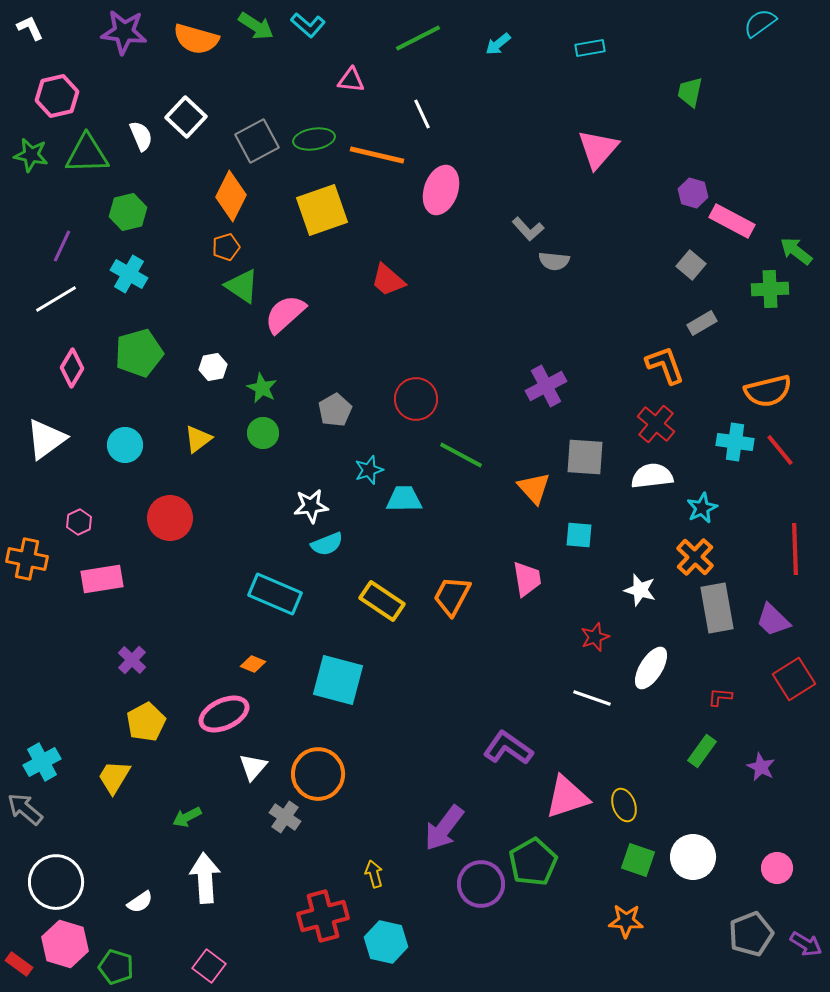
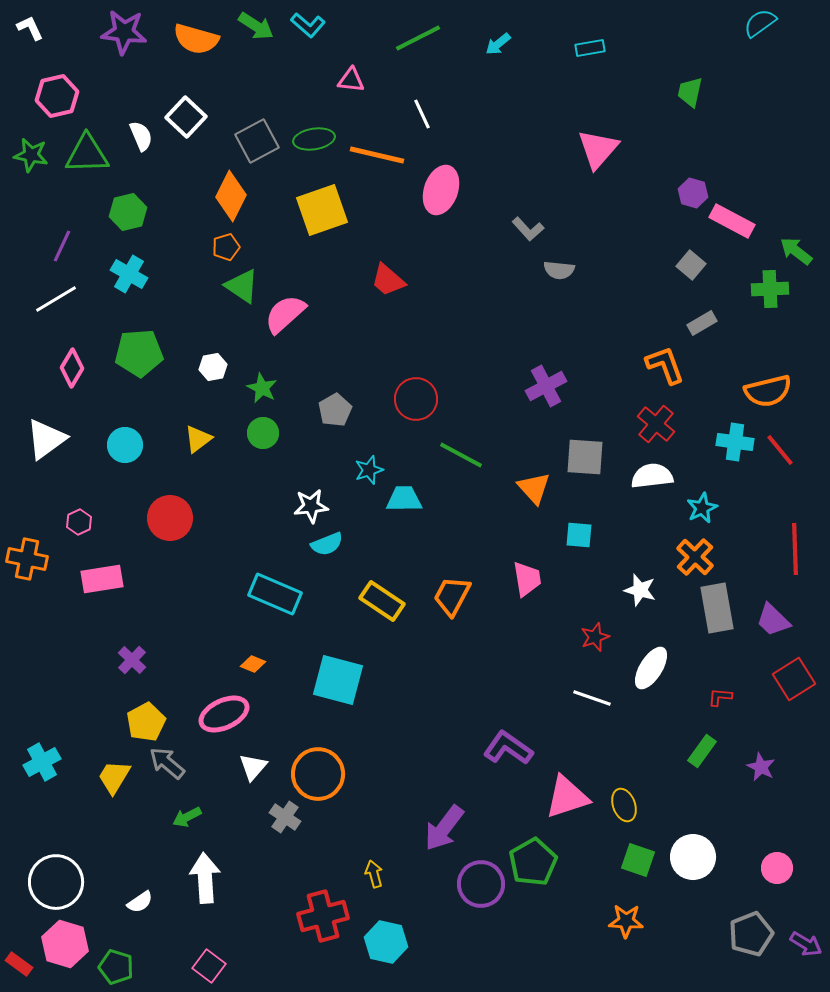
gray semicircle at (554, 261): moved 5 px right, 9 px down
green pentagon at (139, 353): rotated 12 degrees clockwise
gray arrow at (25, 809): moved 142 px right, 46 px up
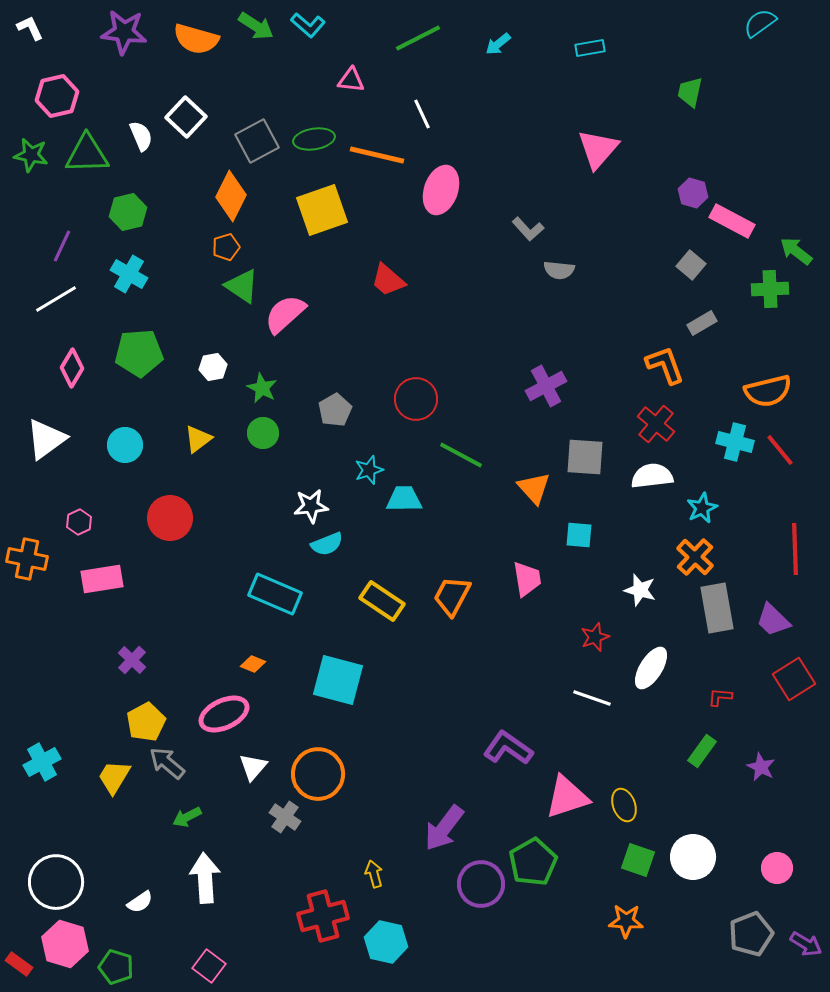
cyan cross at (735, 442): rotated 6 degrees clockwise
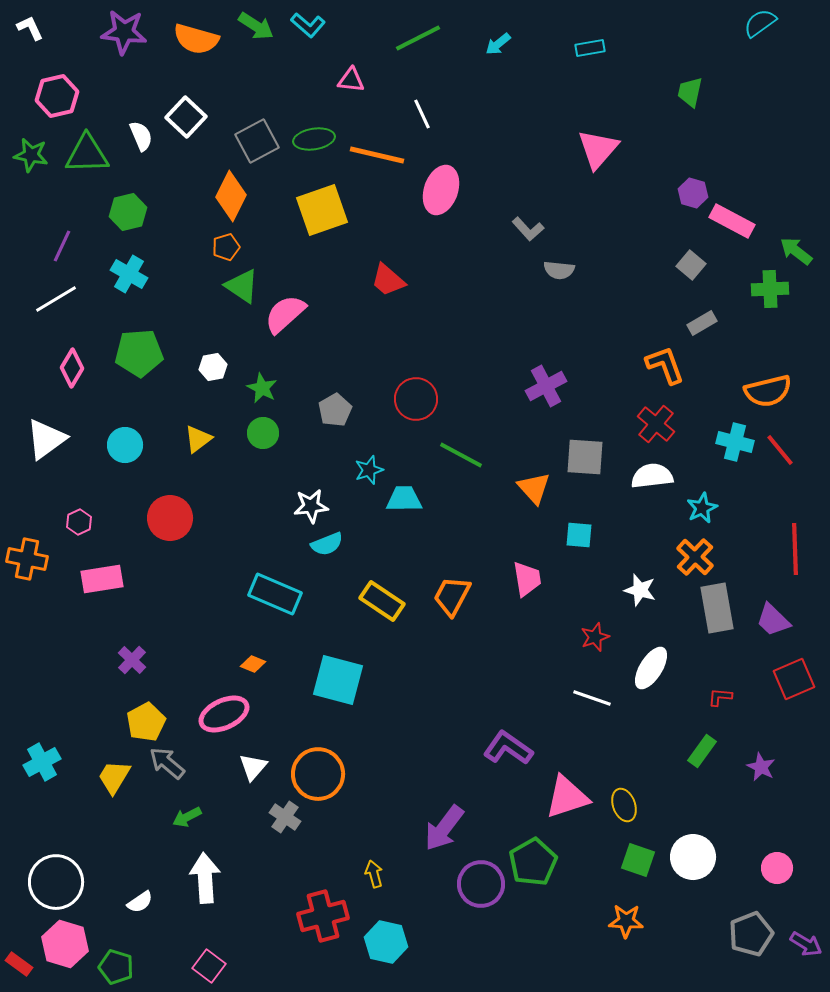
red square at (794, 679): rotated 9 degrees clockwise
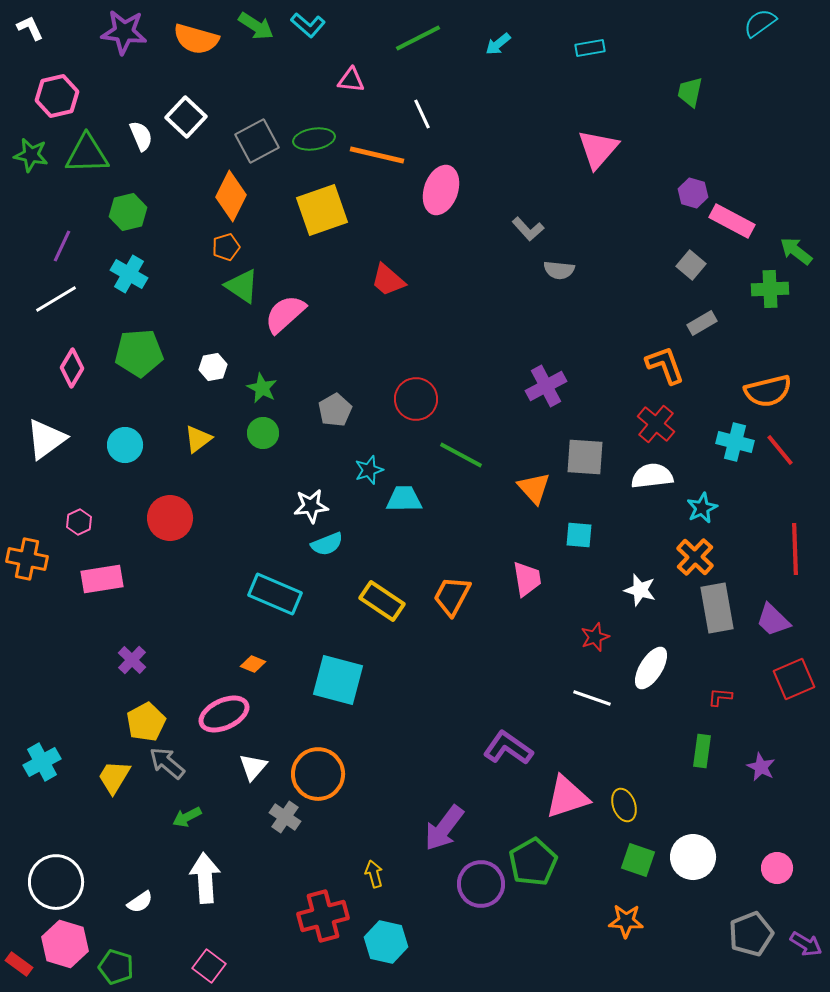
green rectangle at (702, 751): rotated 28 degrees counterclockwise
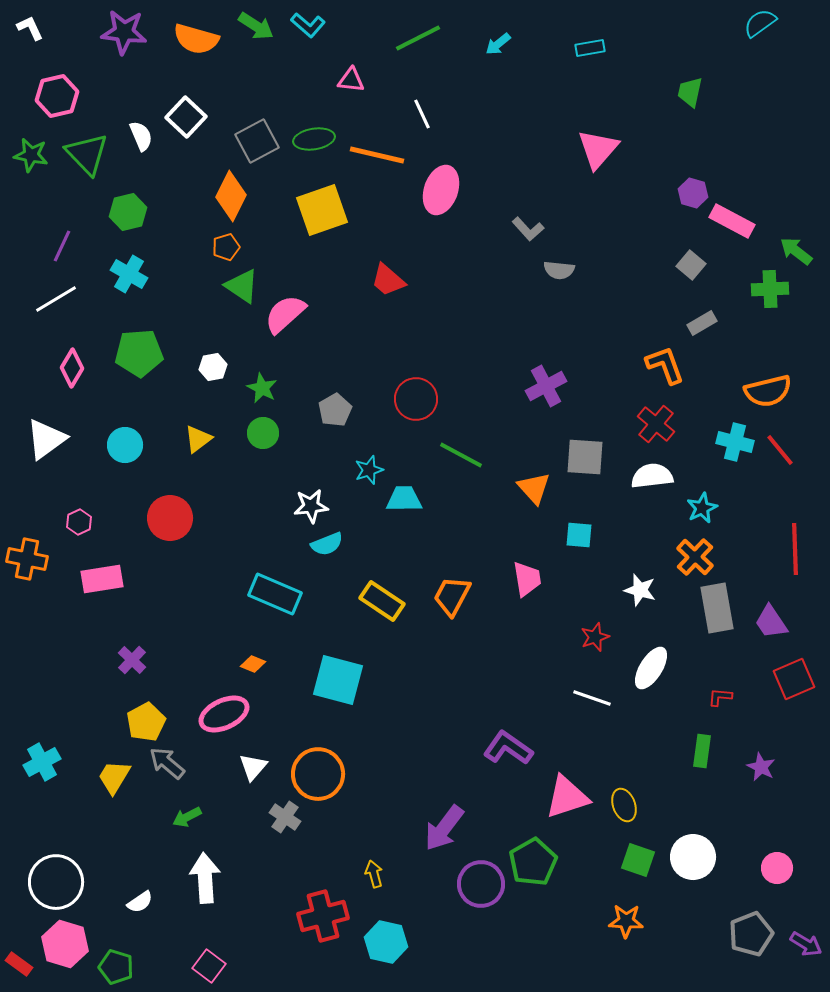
green triangle at (87, 154): rotated 48 degrees clockwise
purple trapezoid at (773, 620): moved 2 px left, 2 px down; rotated 12 degrees clockwise
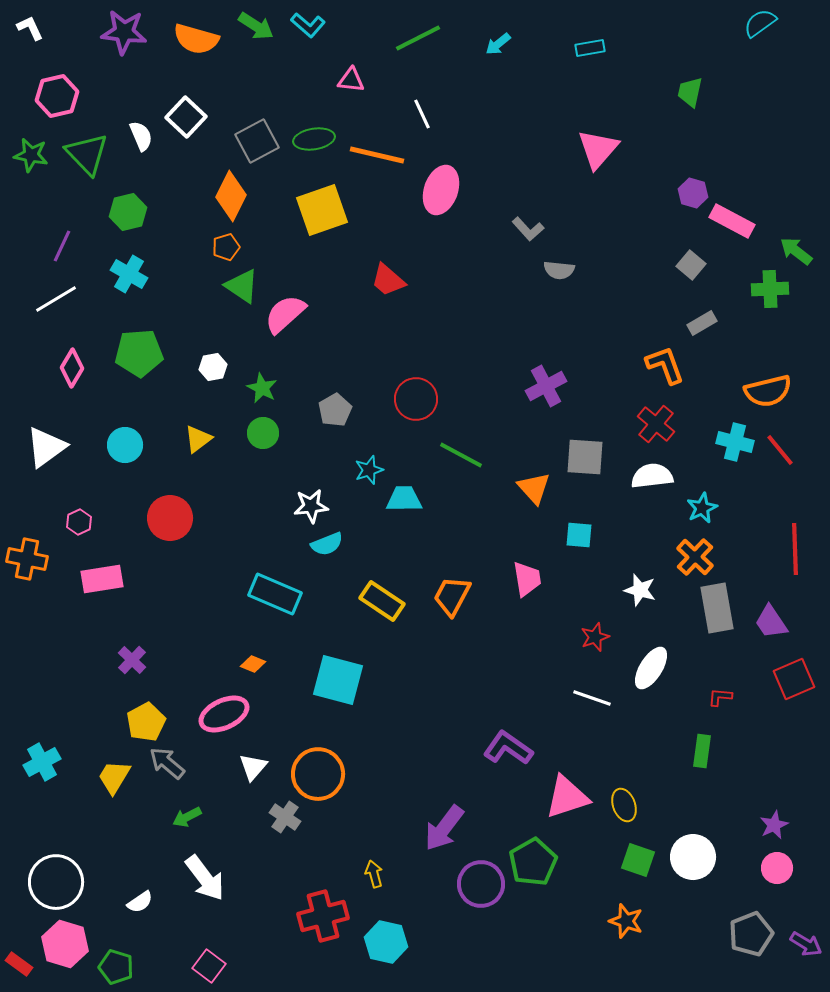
white triangle at (46, 439): moved 8 px down
purple star at (761, 767): moved 13 px right, 58 px down; rotated 20 degrees clockwise
white arrow at (205, 878): rotated 147 degrees clockwise
orange star at (626, 921): rotated 16 degrees clockwise
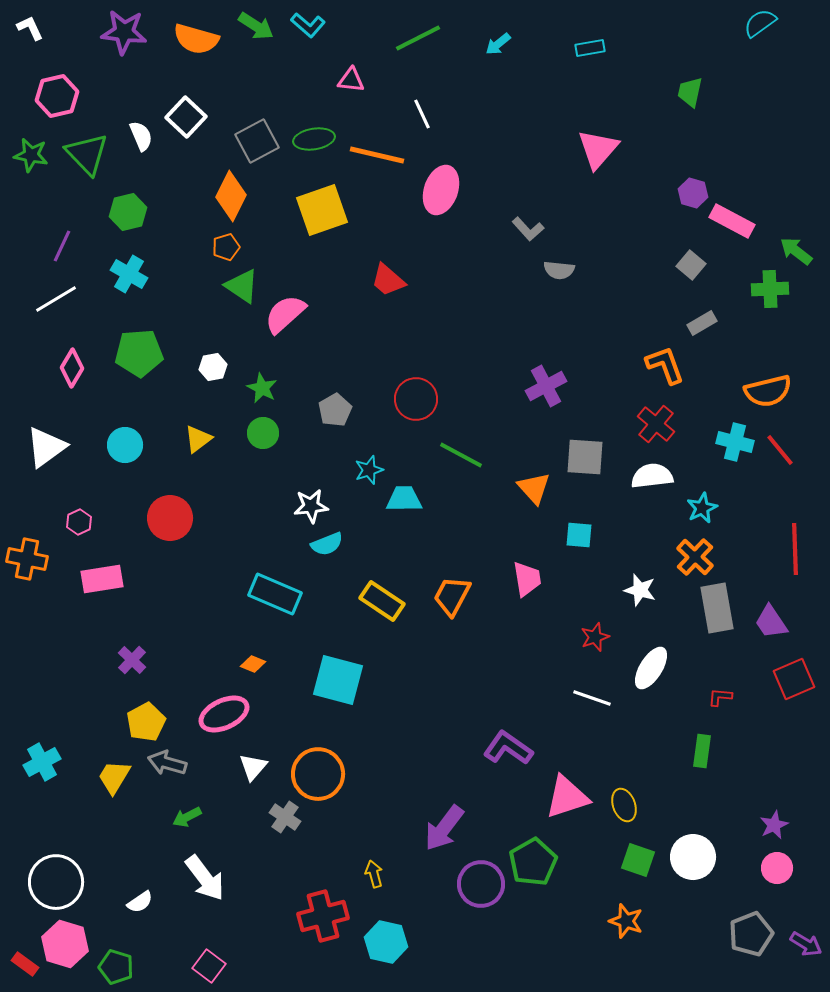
gray arrow at (167, 763): rotated 24 degrees counterclockwise
red rectangle at (19, 964): moved 6 px right
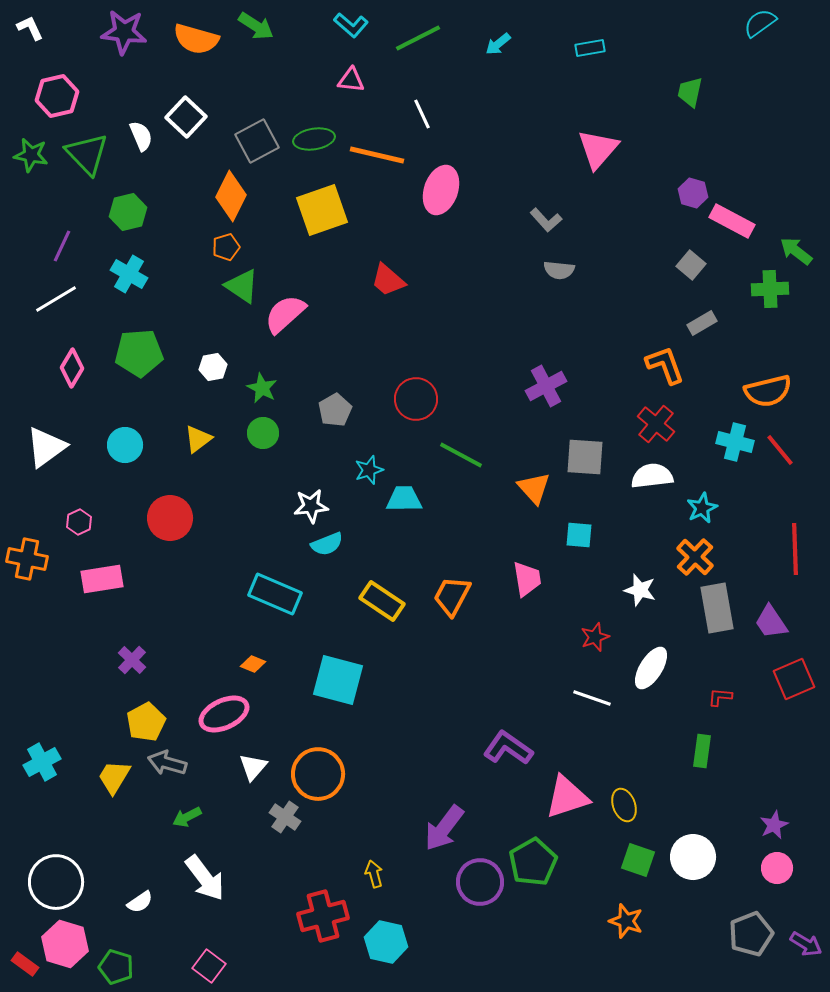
cyan L-shape at (308, 25): moved 43 px right
gray L-shape at (528, 229): moved 18 px right, 9 px up
purple circle at (481, 884): moved 1 px left, 2 px up
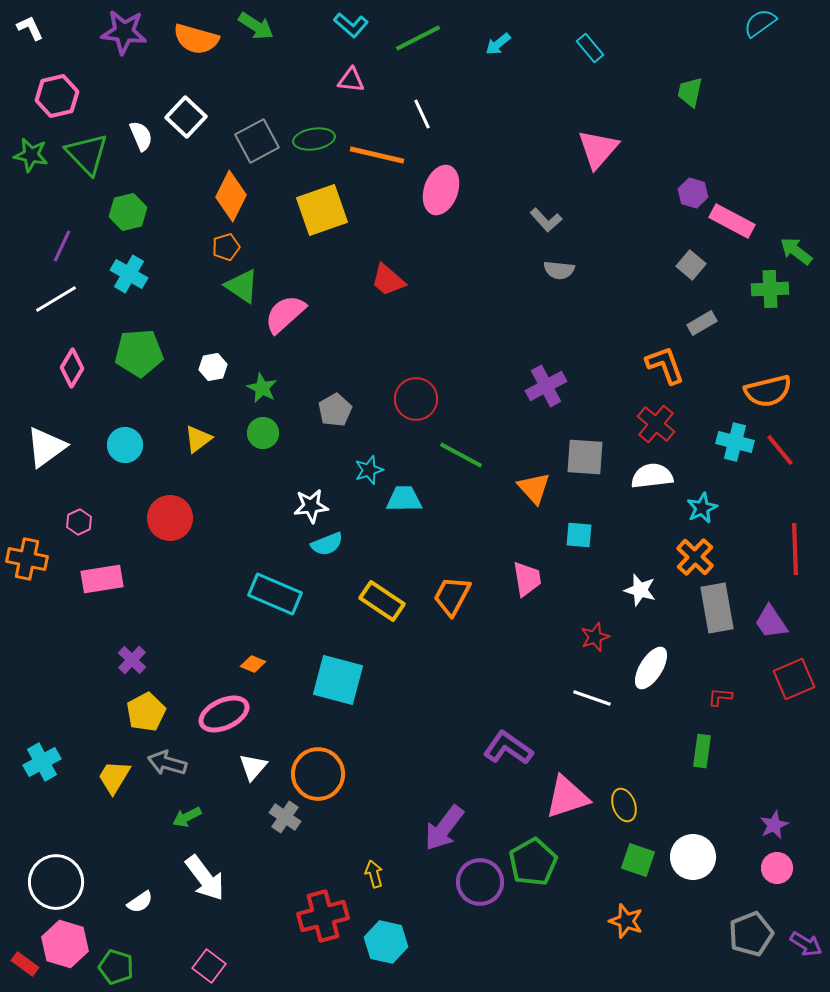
cyan rectangle at (590, 48): rotated 60 degrees clockwise
yellow pentagon at (146, 722): moved 10 px up
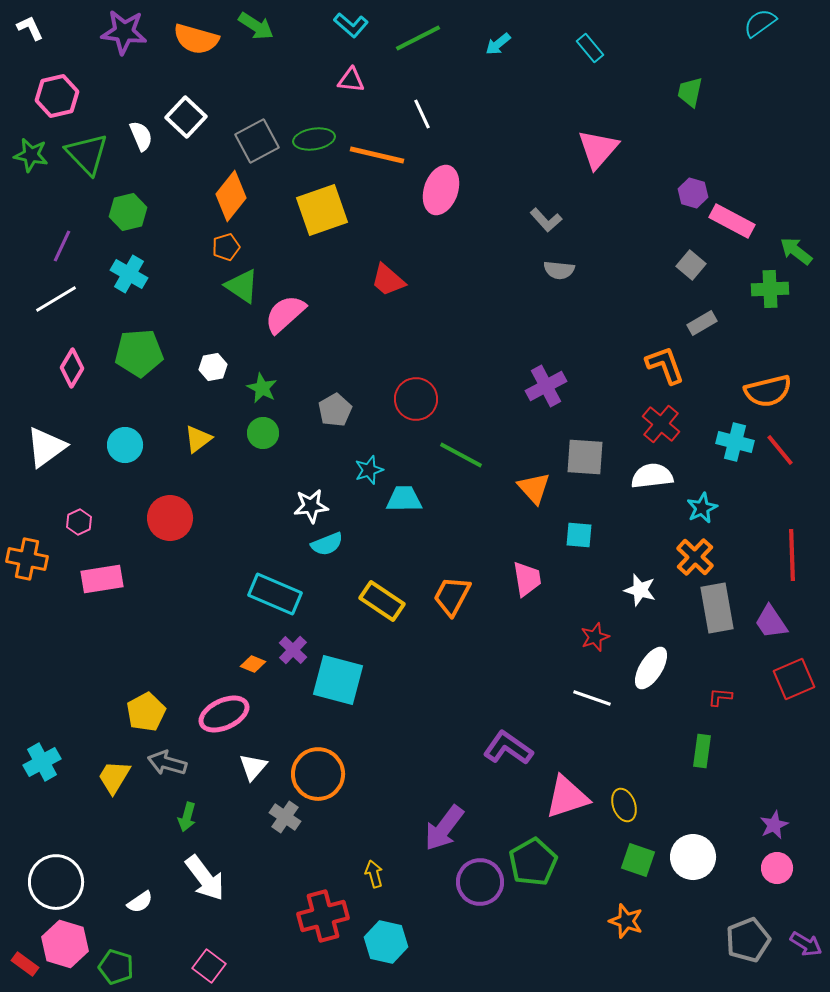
orange diamond at (231, 196): rotated 12 degrees clockwise
red cross at (656, 424): moved 5 px right
red line at (795, 549): moved 3 px left, 6 px down
purple cross at (132, 660): moved 161 px right, 10 px up
green arrow at (187, 817): rotated 48 degrees counterclockwise
gray pentagon at (751, 934): moved 3 px left, 6 px down
